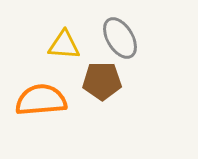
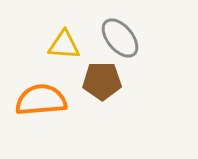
gray ellipse: rotated 9 degrees counterclockwise
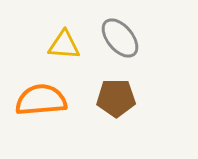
brown pentagon: moved 14 px right, 17 px down
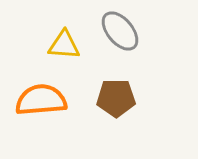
gray ellipse: moved 7 px up
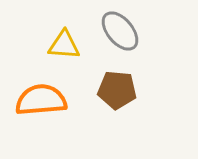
brown pentagon: moved 1 px right, 8 px up; rotated 6 degrees clockwise
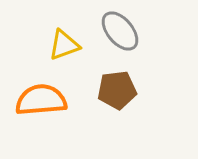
yellow triangle: rotated 24 degrees counterclockwise
brown pentagon: rotated 12 degrees counterclockwise
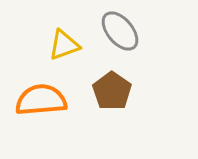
brown pentagon: moved 5 px left, 1 px down; rotated 30 degrees counterclockwise
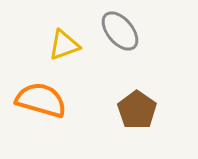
brown pentagon: moved 25 px right, 19 px down
orange semicircle: rotated 21 degrees clockwise
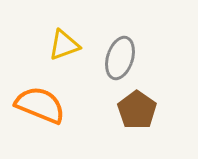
gray ellipse: moved 27 px down; rotated 57 degrees clockwise
orange semicircle: moved 1 px left, 5 px down; rotated 6 degrees clockwise
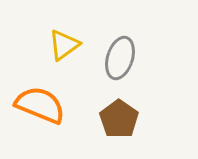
yellow triangle: rotated 16 degrees counterclockwise
brown pentagon: moved 18 px left, 9 px down
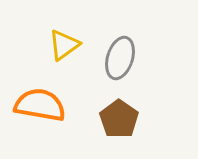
orange semicircle: rotated 12 degrees counterclockwise
